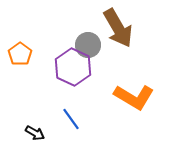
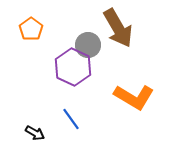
orange pentagon: moved 11 px right, 25 px up
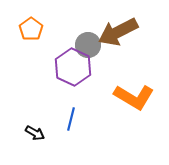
brown arrow: moved 4 px down; rotated 93 degrees clockwise
blue line: rotated 50 degrees clockwise
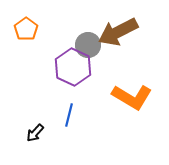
orange pentagon: moved 5 px left
orange L-shape: moved 2 px left
blue line: moved 2 px left, 4 px up
black arrow: rotated 102 degrees clockwise
